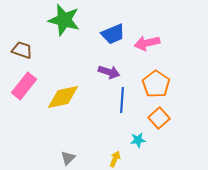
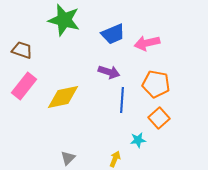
orange pentagon: rotated 24 degrees counterclockwise
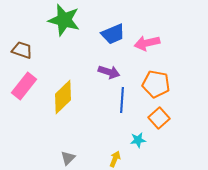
yellow diamond: rotated 32 degrees counterclockwise
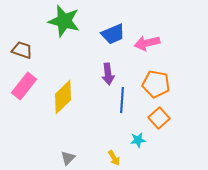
green star: moved 1 px down
purple arrow: moved 1 px left, 2 px down; rotated 65 degrees clockwise
yellow arrow: moved 1 px left, 1 px up; rotated 126 degrees clockwise
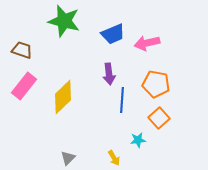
purple arrow: moved 1 px right
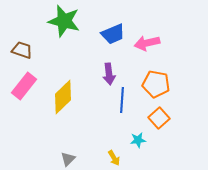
gray triangle: moved 1 px down
